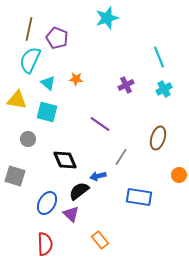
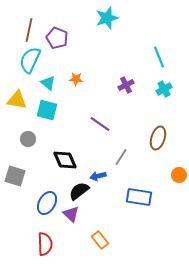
brown line: moved 1 px down
cyan square: moved 2 px up
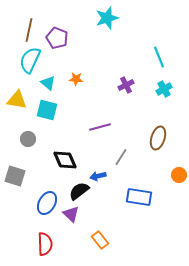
purple line: moved 3 px down; rotated 50 degrees counterclockwise
